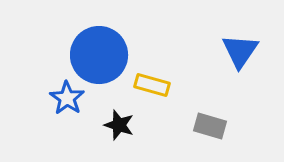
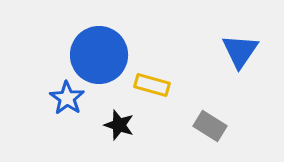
gray rectangle: rotated 16 degrees clockwise
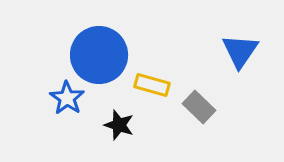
gray rectangle: moved 11 px left, 19 px up; rotated 12 degrees clockwise
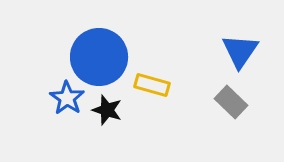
blue circle: moved 2 px down
gray rectangle: moved 32 px right, 5 px up
black star: moved 12 px left, 15 px up
